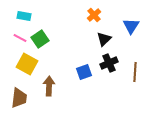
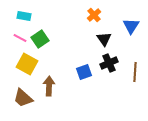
black triangle: rotated 21 degrees counterclockwise
brown trapezoid: moved 4 px right; rotated 125 degrees clockwise
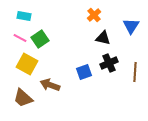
black triangle: moved 1 px left, 1 px up; rotated 42 degrees counterclockwise
brown arrow: moved 1 px right, 1 px up; rotated 72 degrees counterclockwise
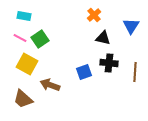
black cross: rotated 30 degrees clockwise
brown trapezoid: moved 1 px down
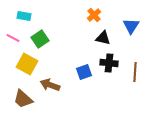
pink line: moved 7 px left
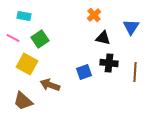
blue triangle: moved 1 px down
brown trapezoid: moved 2 px down
